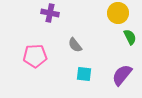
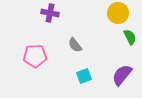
cyan square: moved 2 px down; rotated 28 degrees counterclockwise
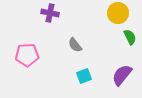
pink pentagon: moved 8 px left, 1 px up
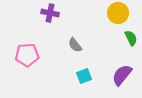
green semicircle: moved 1 px right, 1 px down
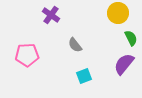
purple cross: moved 1 px right, 2 px down; rotated 24 degrees clockwise
purple semicircle: moved 2 px right, 11 px up
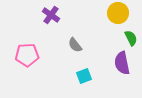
purple semicircle: moved 2 px left, 1 px up; rotated 50 degrees counterclockwise
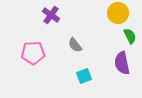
green semicircle: moved 1 px left, 2 px up
pink pentagon: moved 6 px right, 2 px up
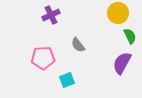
purple cross: rotated 30 degrees clockwise
gray semicircle: moved 3 px right
pink pentagon: moved 10 px right, 5 px down
purple semicircle: rotated 40 degrees clockwise
cyan square: moved 17 px left, 4 px down
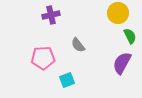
purple cross: rotated 12 degrees clockwise
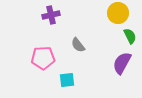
cyan square: rotated 14 degrees clockwise
